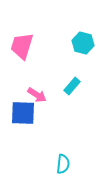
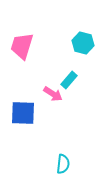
cyan rectangle: moved 3 px left, 6 px up
pink arrow: moved 16 px right, 1 px up
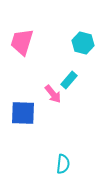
pink trapezoid: moved 4 px up
pink arrow: rotated 18 degrees clockwise
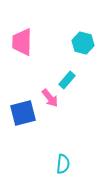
pink trapezoid: rotated 16 degrees counterclockwise
cyan rectangle: moved 2 px left
pink arrow: moved 3 px left, 4 px down
blue square: rotated 16 degrees counterclockwise
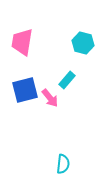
pink trapezoid: rotated 8 degrees clockwise
blue square: moved 2 px right, 23 px up
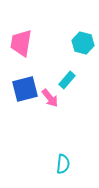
pink trapezoid: moved 1 px left, 1 px down
blue square: moved 1 px up
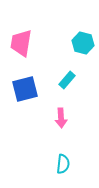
pink arrow: moved 11 px right, 20 px down; rotated 36 degrees clockwise
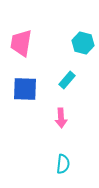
blue square: rotated 16 degrees clockwise
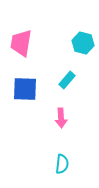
cyan semicircle: moved 1 px left
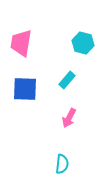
pink arrow: moved 8 px right; rotated 30 degrees clockwise
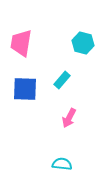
cyan rectangle: moved 5 px left
cyan semicircle: rotated 90 degrees counterclockwise
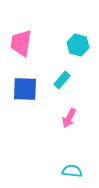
cyan hexagon: moved 5 px left, 2 px down
cyan semicircle: moved 10 px right, 7 px down
